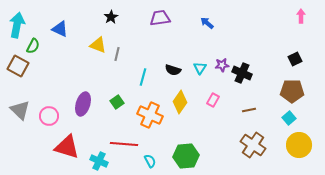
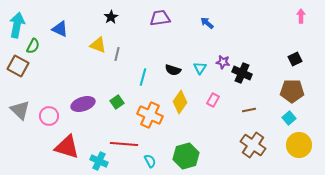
purple star: moved 1 px right, 3 px up; rotated 16 degrees clockwise
purple ellipse: rotated 55 degrees clockwise
green hexagon: rotated 10 degrees counterclockwise
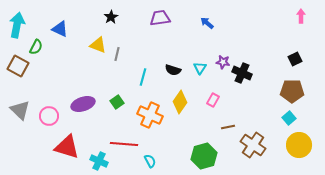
green semicircle: moved 3 px right, 1 px down
brown line: moved 21 px left, 17 px down
green hexagon: moved 18 px right
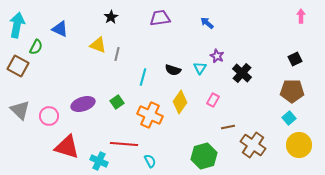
purple star: moved 6 px left, 6 px up; rotated 16 degrees clockwise
black cross: rotated 18 degrees clockwise
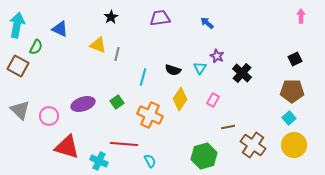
yellow diamond: moved 3 px up
yellow circle: moved 5 px left
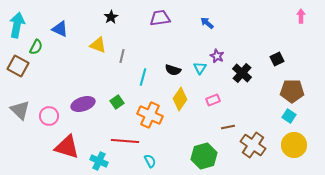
gray line: moved 5 px right, 2 px down
black square: moved 18 px left
pink rectangle: rotated 40 degrees clockwise
cyan square: moved 2 px up; rotated 16 degrees counterclockwise
red line: moved 1 px right, 3 px up
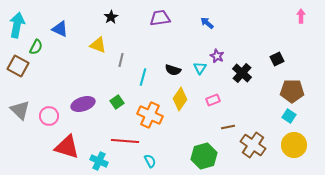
gray line: moved 1 px left, 4 px down
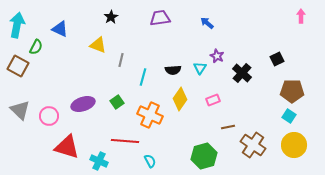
black semicircle: rotated 21 degrees counterclockwise
